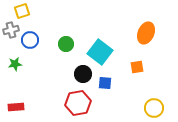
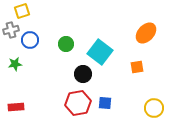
orange ellipse: rotated 20 degrees clockwise
blue square: moved 20 px down
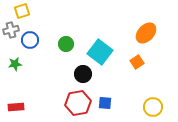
orange square: moved 5 px up; rotated 24 degrees counterclockwise
yellow circle: moved 1 px left, 1 px up
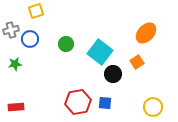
yellow square: moved 14 px right
blue circle: moved 1 px up
black circle: moved 30 px right
red hexagon: moved 1 px up
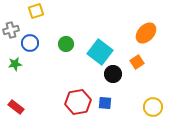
blue circle: moved 4 px down
red rectangle: rotated 42 degrees clockwise
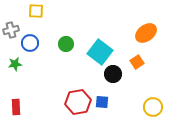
yellow square: rotated 21 degrees clockwise
orange ellipse: rotated 10 degrees clockwise
blue square: moved 3 px left, 1 px up
red rectangle: rotated 49 degrees clockwise
